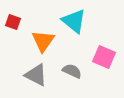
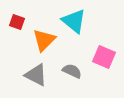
red square: moved 4 px right
orange triangle: moved 1 px right, 1 px up; rotated 10 degrees clockwise
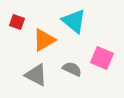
orange triangle: rotated 15 degrees clockwise
pink square: moved 2 px left, 1 px down
gray semicircle: moved 2 px up
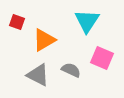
cyan triangle: moved 13 px right; rotated 24 degrees clockwise
gray semicircle: moved 1 px left, 1 px down
gray triangle: moved 2 px right
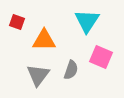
orange triangle: rotated 30 degrees clockwise
pink square: moved 1 px left, 1 px up
gray semicircle: rotated 84 degrees clockwise
gray triangle: rotated 40 degrees clockwise
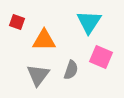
cyan triangle: moved 2 px right, 1 px down
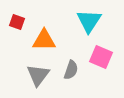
cyan triangle: moved 1 px up
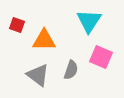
red square: moved 3 px down
gray triangle: rotated 30 degrees counterclockwise
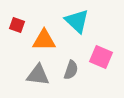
cyan triangle: moved 12 px left; rotated 20 degrees counterclockwise
gray triangle: rotated 30 degrees counterclockwise
